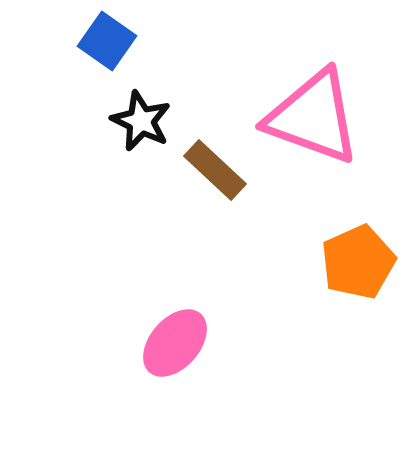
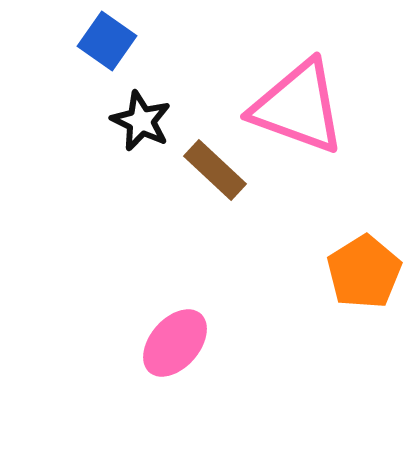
pink triangle: moved 15 px left, 10 px up
orange pentagon: moved 6 px right, 10 px down; rotated 8 degrees counterclockwise
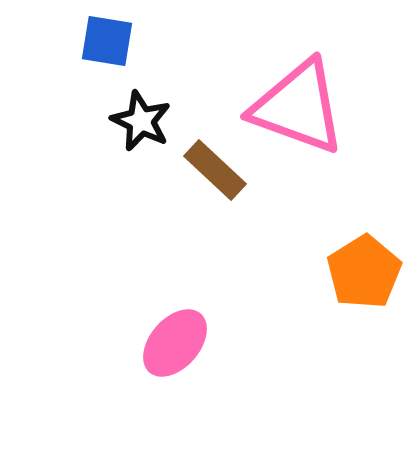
blue square: rotated 26 degrees counterclockwise
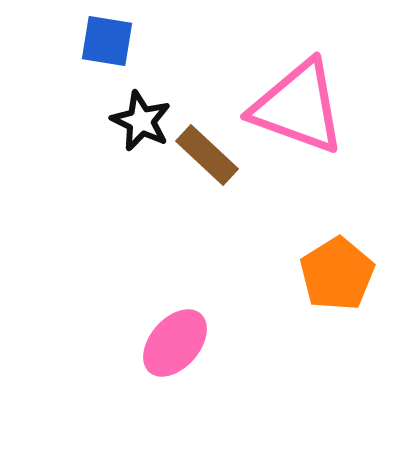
brown rectangle: moved 8 px left, 15 px up
orange pentagon: moved 27 px left, 2 px down
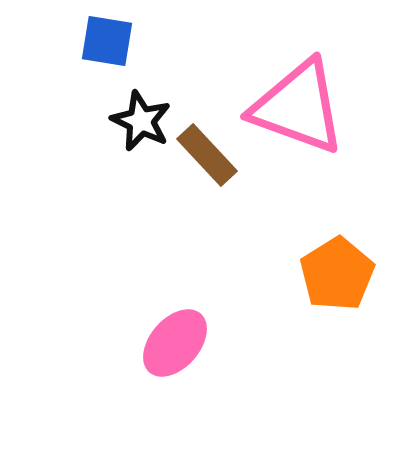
brown rectangle: rotated 4 degrees clockwise
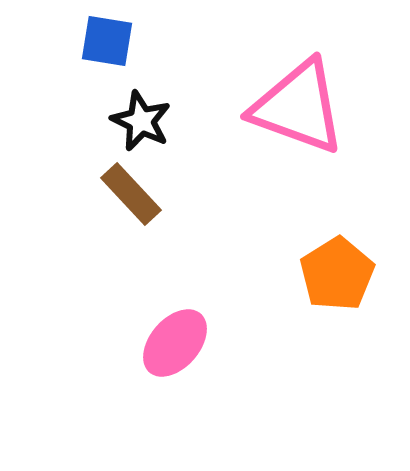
brown rectangle: moved 76 px left, 39 px down
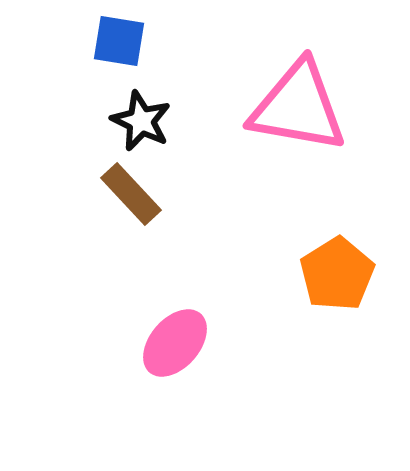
blue square: moved 12 px right
pink triangle: rotated 10 degrees counterclockwise
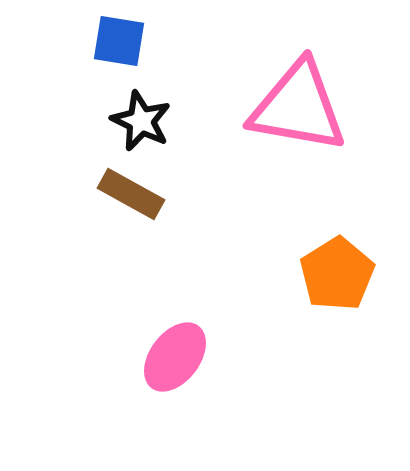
brown rectangle: rotated 18 degrees counterclockwise
pink ellipse: moved 14 px down; rotated 4 degrees counterclockwise
